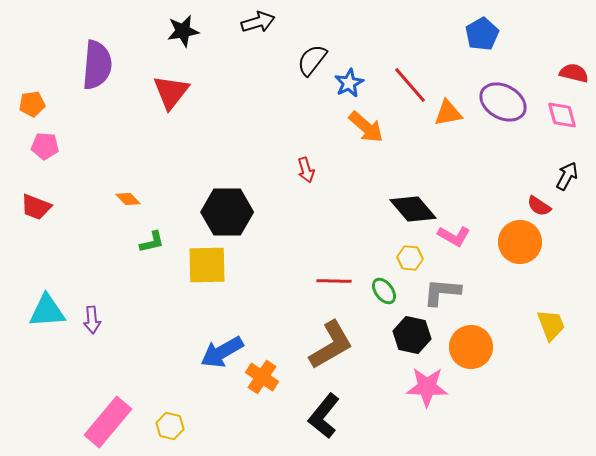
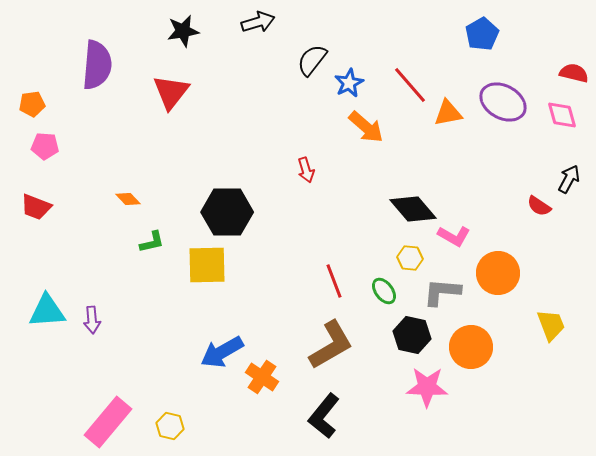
black arrow at (567, 176): moved 2 px right, 3 px down
orange circle at (520, 242): moved 22 px left, 31 px down
red line at (334, 281): rotated 68 degrees clockwise
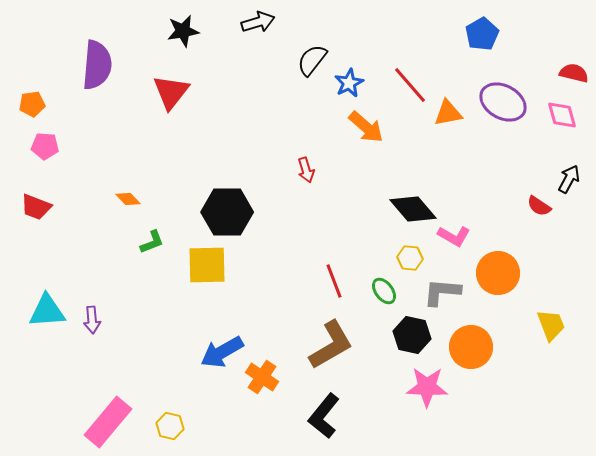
green L-shape at (152, 242): rotated 8 degrees counterclockwise
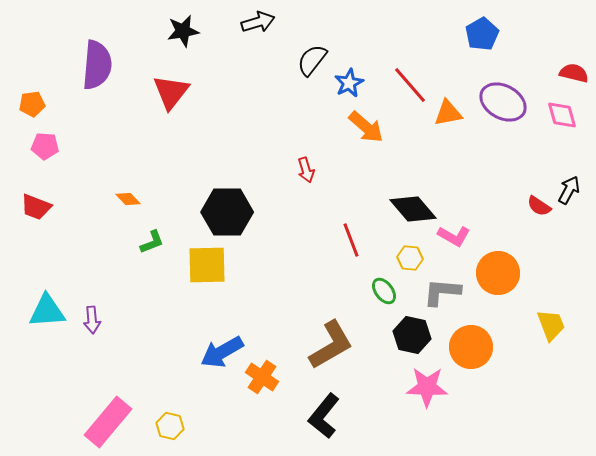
black arrow at (569, 179): moved 11 px down
red line at (334, 281): moved 17 px right, 41 px up
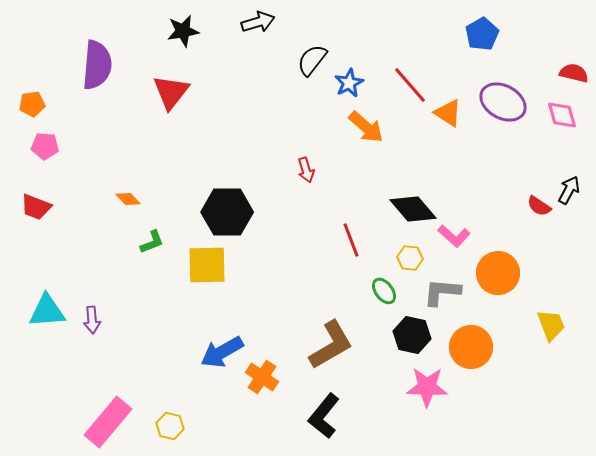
orange triangle at (448, 113): rotated 44 degrees clockwise
pink L-shape at (454, 236): rotated 12 degrees clockwise
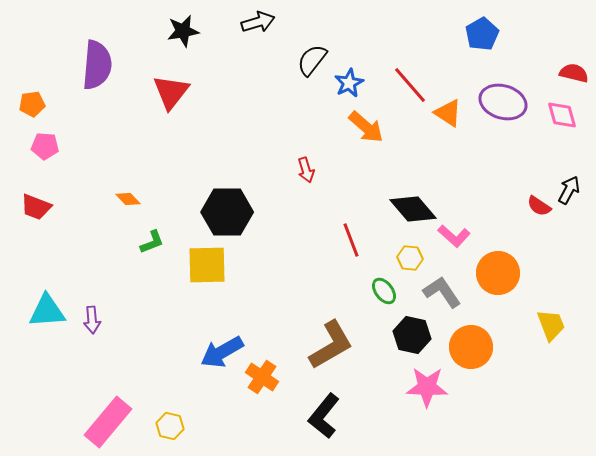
purple ellipse at (503, 102): rotated 12 degrees counterclockwise
gray L-shape at (442, 292): rotated 51 degrees clockwise
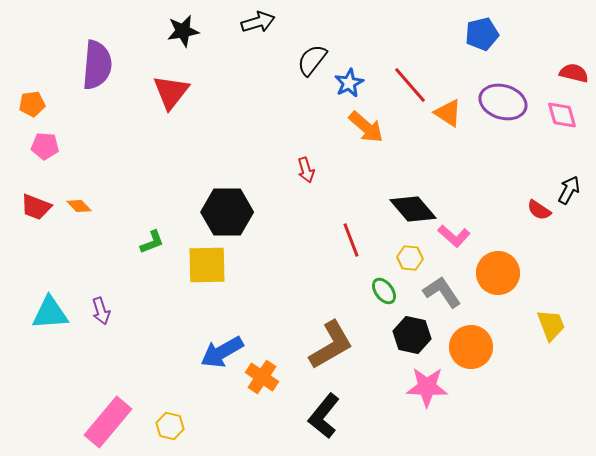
blue pentagon at (482, 34): rotated 16 degrees clockwise
orange diamond at (128, 199): moved 49 px left, 7 px down
red semicircle at (539, 206): moved 4 px down
cyan triangle at (47, 311): moved 3 px right, 2 px down
purple arrow at (92, 320): moved 9 px right, 9 px up; rotated 12 degrees counterclockwise
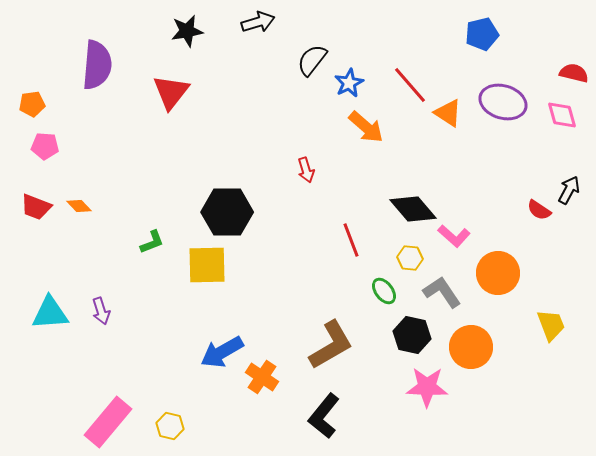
black star at (183, 31): moved 4 px right
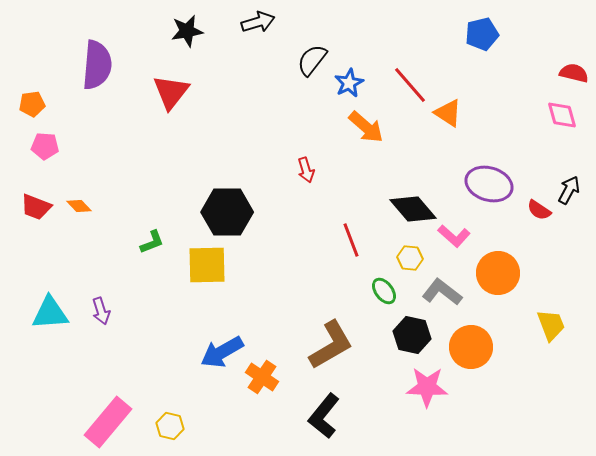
purple ellipse at (503, 102): moved 14 px left, 82 px down
gray L-shape at (442, 292): rotated 18 degrees counterclockwise
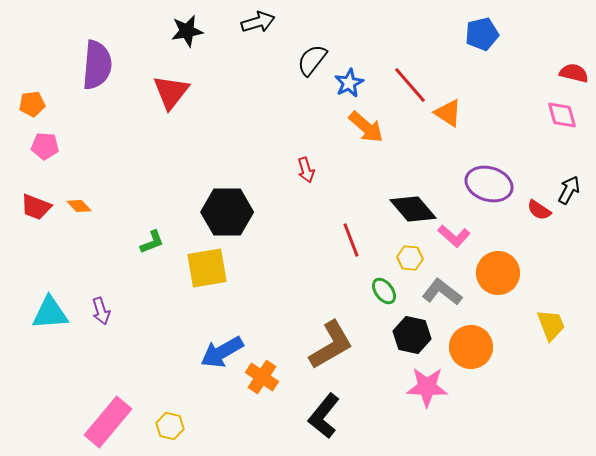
yellow square at (207, 265): moved 3 px down; rotated 9 degrees counterclockwise
